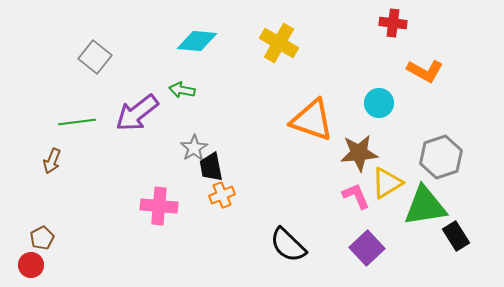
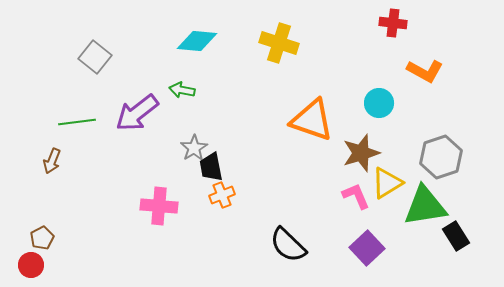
yellow cross: rotated 12 degrees counterclockwise
brown star: moved 2 px right; rotated 12 degrees counterclockwise
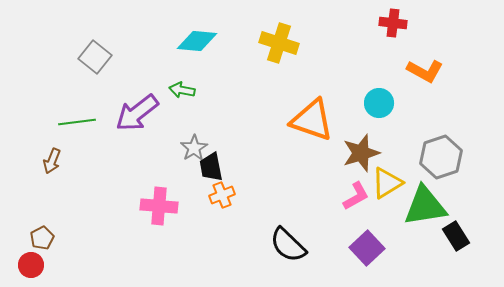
pink L-shape: rotated 84 degrees clockwise
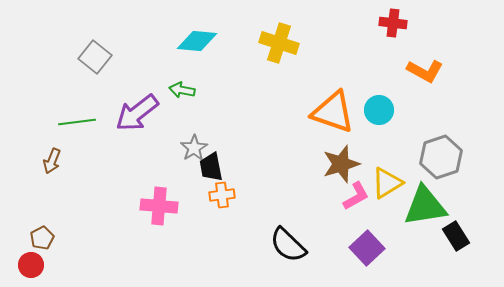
cyan circle: moved 7 px down
orange triangle: moved 21 px right, 8 px up
brown star: moved 20 px left, 11 px down
orange cross: rotated 15 degrees clockwise
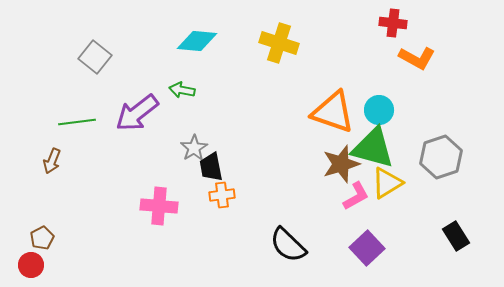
orange L-shape: moved 8 px left, 13 px up
green triangle: moved 52 px left, 58 px up; rotated 24 degrees clockwise
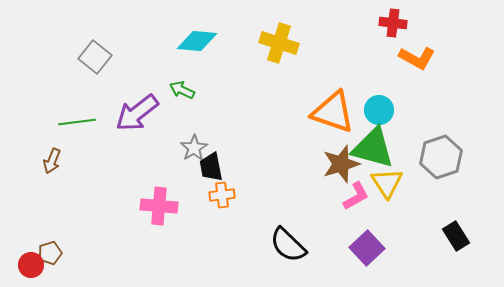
green arrow: rotated 15 degrees clockwise
yellow triangle: rotated 32 degrees counterclockwise
brown pentagon: moved 8 px right, 15 px down; rotated 10 degrees clockwise
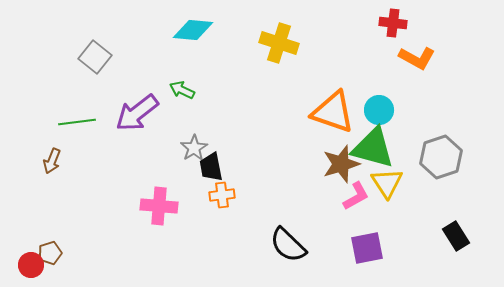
cyan diamond: moved 4 px left, 11 px up
purple square: rotated 32 degrees clockwise
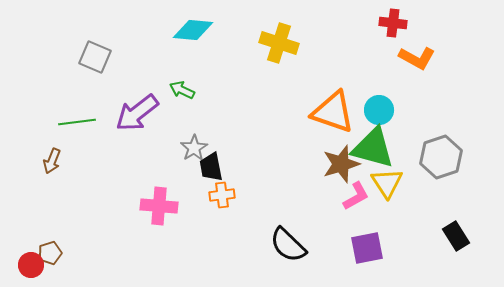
gray square: rotated 16 degrees counterclockwise
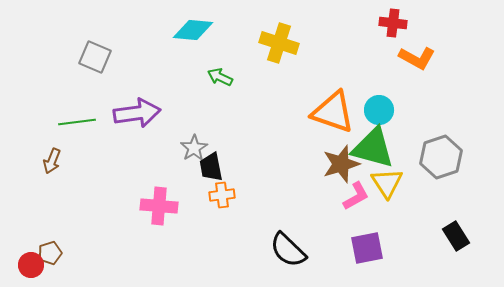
green arrow: moved 38 px right, 13 px up
purple arrow: rotated 150 degrees counterclockwise
black semicircle: moved 5 px down
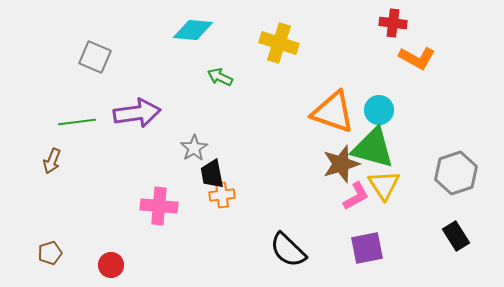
gray hexagon: moved 15 px right, 16 px down
black trapezoid: moved 1 px right, 7 px down
yellow triangle: moved 3 px left, 2 px down
red circle: moved 80 px right
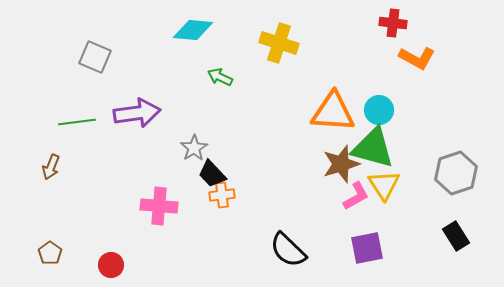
orange triangle: rotated 15 degrees counterclockwise
brown arrow: moved 1 px left, 6 px down
black trapezoid: rotated 32 degrees counterclockwise
brown pentagon: rotated 20 degrees counterclockwise
